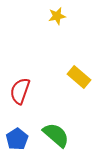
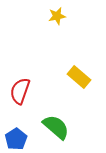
green semicircle: moved 8 px up
blue pentagon: moved 1 px left
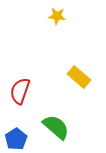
yellow star: rotated 18 degrees clockwise
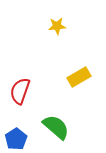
yellow star: moved 10 px down; rotated 12 degrees counterclockwise
yellow rectangle: rotated 70 degrees counterclockwise
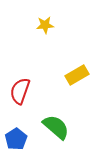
yellow star: moved 12 px left, 1 px up
yellow rectangle: moved 2 px left, 2 px up
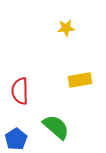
yellow star: moved 21 px right, 3 px down
yellow rectangle: moved 3 px right, 5 px down; rotated 20 degrees clockwise
red semicircle: rotated 20 degrees counterclockwise
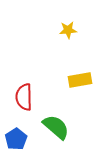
yellow star: moved 2 px right, 2 px down
red semicircle: moved 4 px right, 6 px down
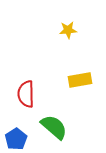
red semicircle: moved 2 px right, 3 px up
green semicircle: moved 2 px left
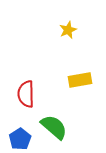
yellow star: rotated 18 degrees counterclockwise
blue pentagon: moved 4 px right
